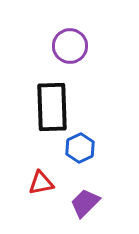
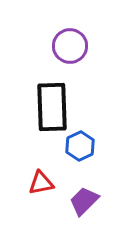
blue hexagon: moved 2 px up
purple trapezoid: moved 1 px left, 2 px up
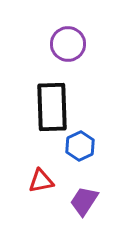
purple circle: moved 2 px left, 2 px up
red triangle: moved 2 px up
purple trapezoid: rotated 12 degrees counterclockwise
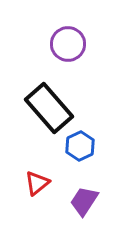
black rectangle: moved 3 px left, 1 px down; rotated 39 degrees counterclockwise
red triangle: moved 4 px left, 2 px down; rotated 28 degrees counterclockwise
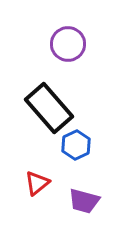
blue hexagon: moved 4 px left, 1 px up
purple trapezoid: rotated 108 degrees counterclockwise
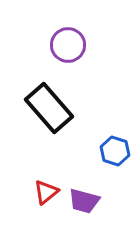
purple circle: moved 1 px down
blue hexagon: moved 39 px right, 6 px down; rotated 16 degrees counterclockwise
red triangle: moved 9 px right, 9 px down
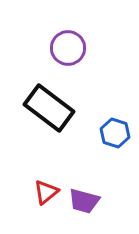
purple circle: moved 3 px down
black rectangle: rotated 12 degrees counterclockwise
blue hexagon: moved 18 px up
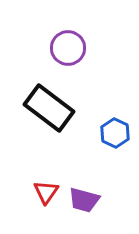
blue hexagon: rotated 8 degrees clockwise
red triangle: rotated 16 degrees counterclockwise
purple trapezoid: moved 1 px up
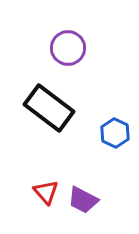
red triangle: rotated 16 degrees counterclockwise
purple trapezoid: moved 1 px left; rotated 12 degrees clockwise
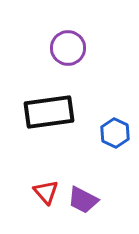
black rectangle: moved 4 px down; rotated 45 degrees counterclockwise
